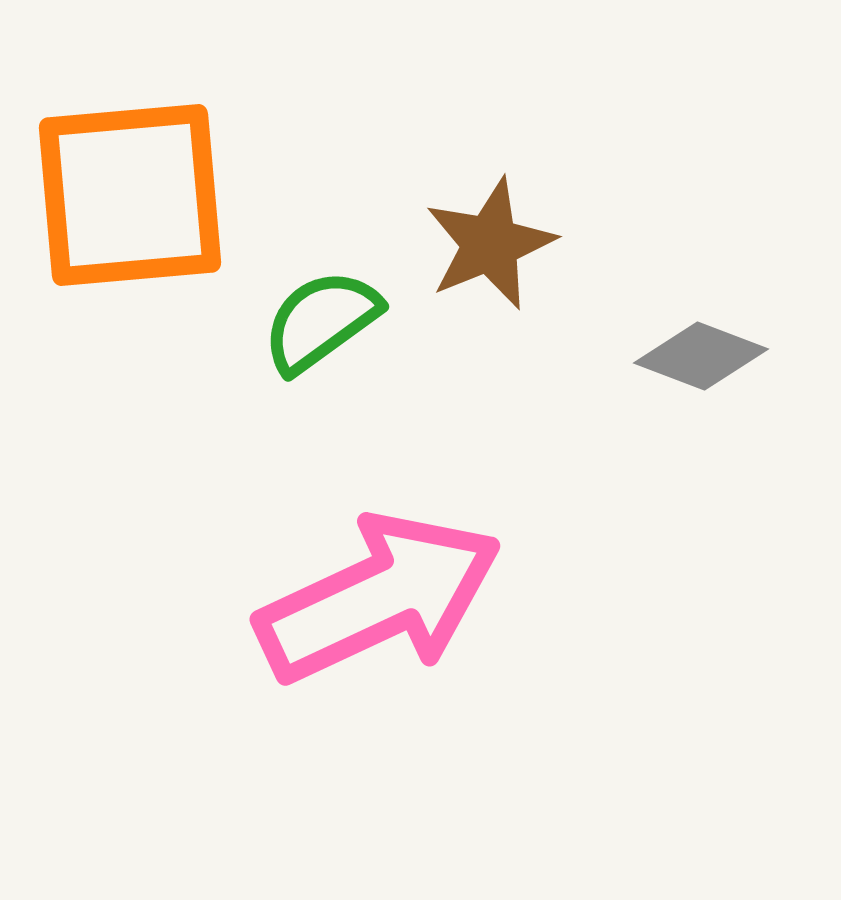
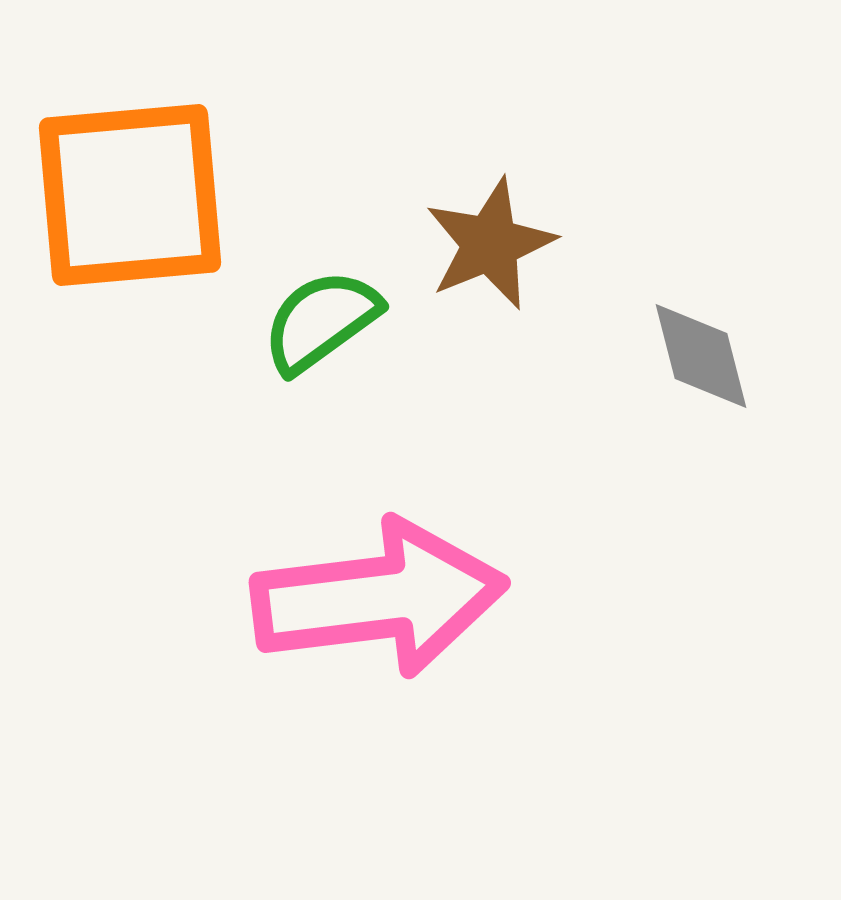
gray diamond: rotated 55 degrees clockwise
pink arrow: rotated 18 degrees clockwise
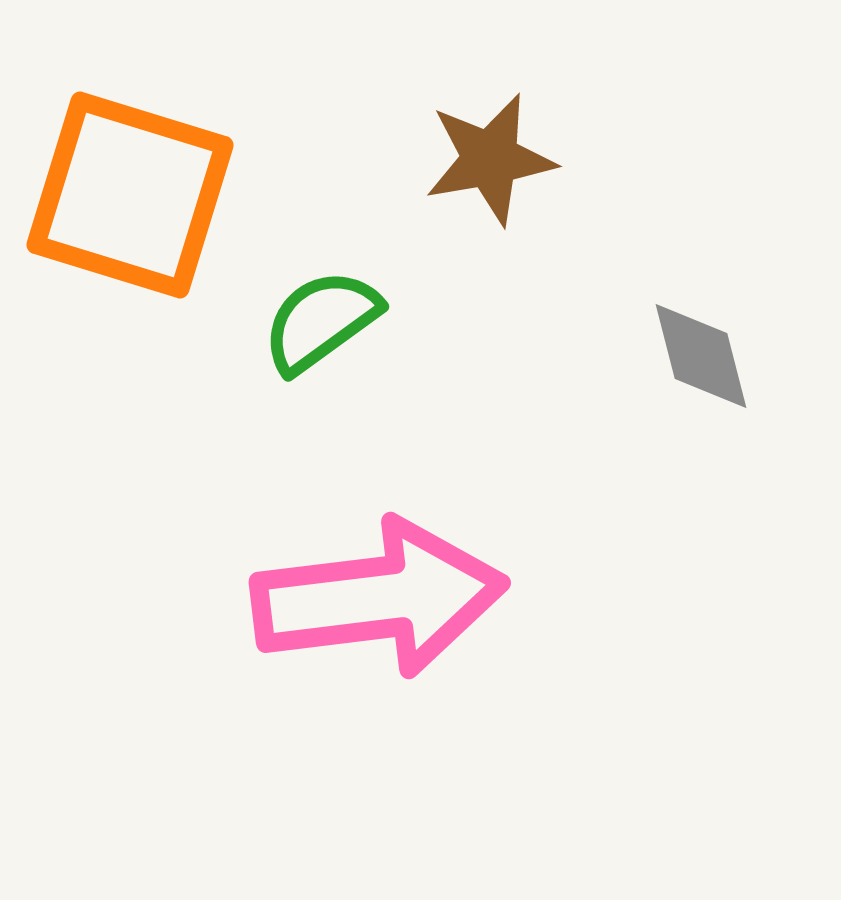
orange square: rotated 22 degrees clockwise
brown star: moved 85 px up; rotated 12 degrees clockwise
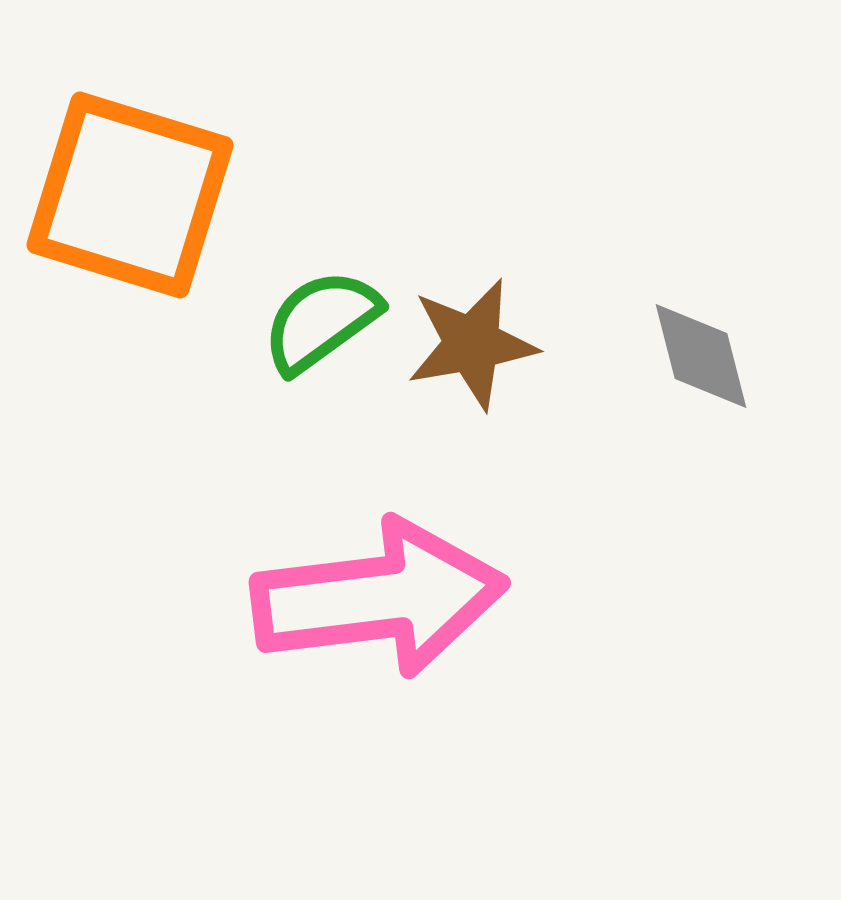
brown star: moved 18 px left, 185 px down
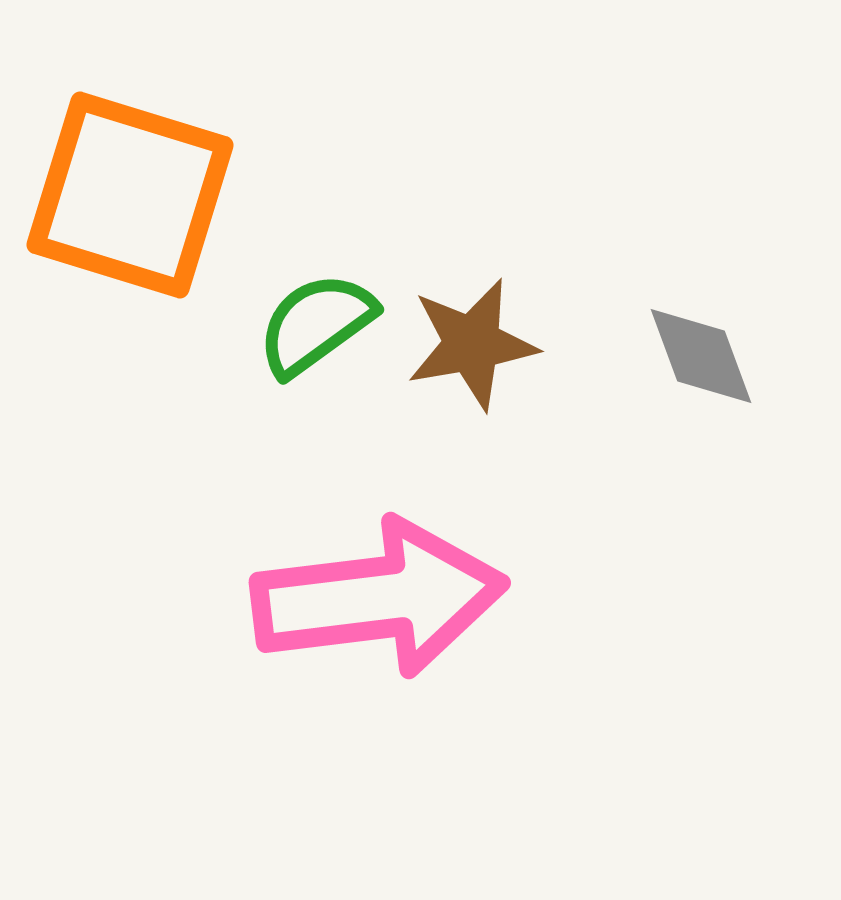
green semicircle: moved 5 px left, 3 px down
gray diamond: rotated 6 degrees counterclockwise
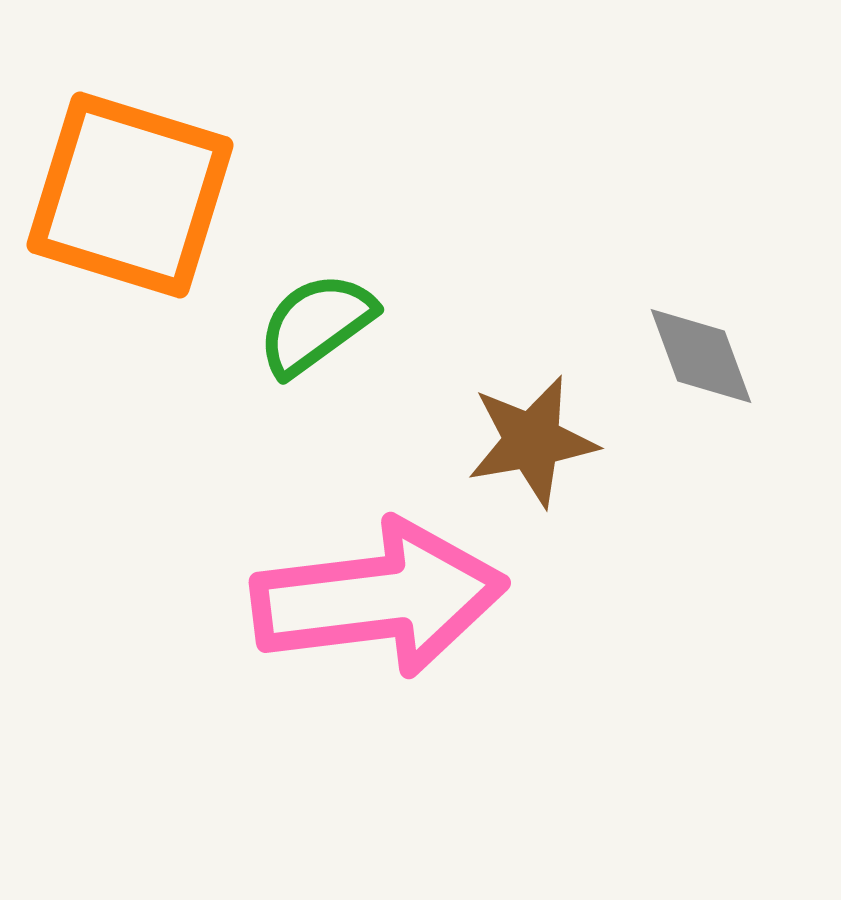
brown star: moved 60 px right, 97 px down
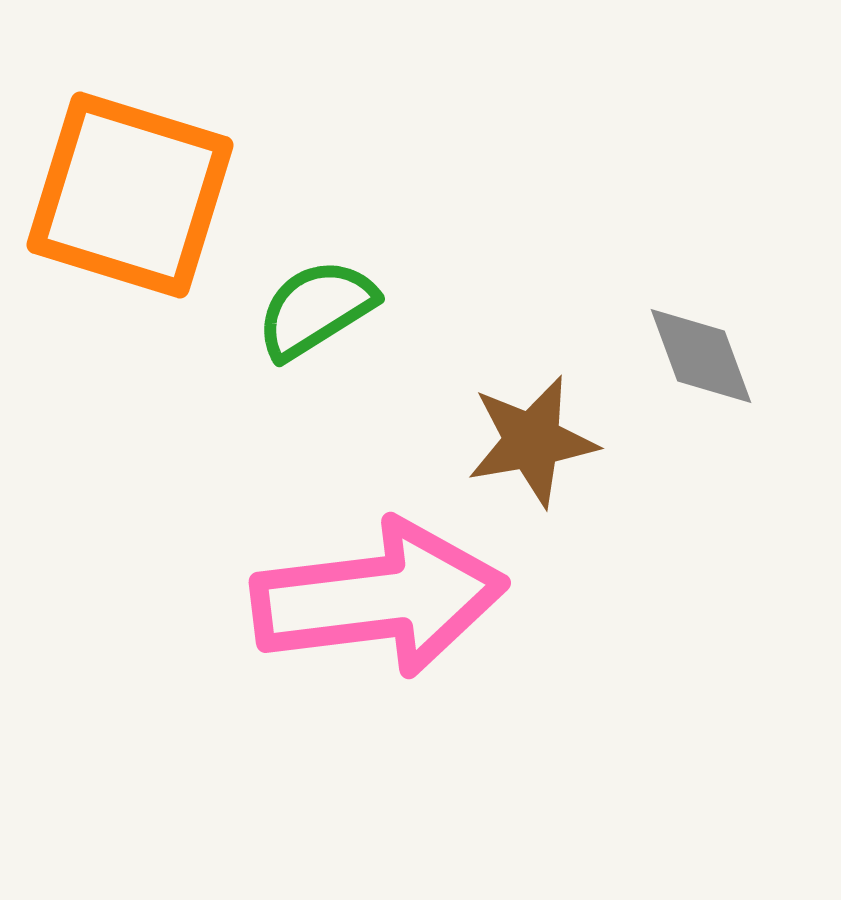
green semicircle: moved 15 px up; rotated 4 degrees clockwise
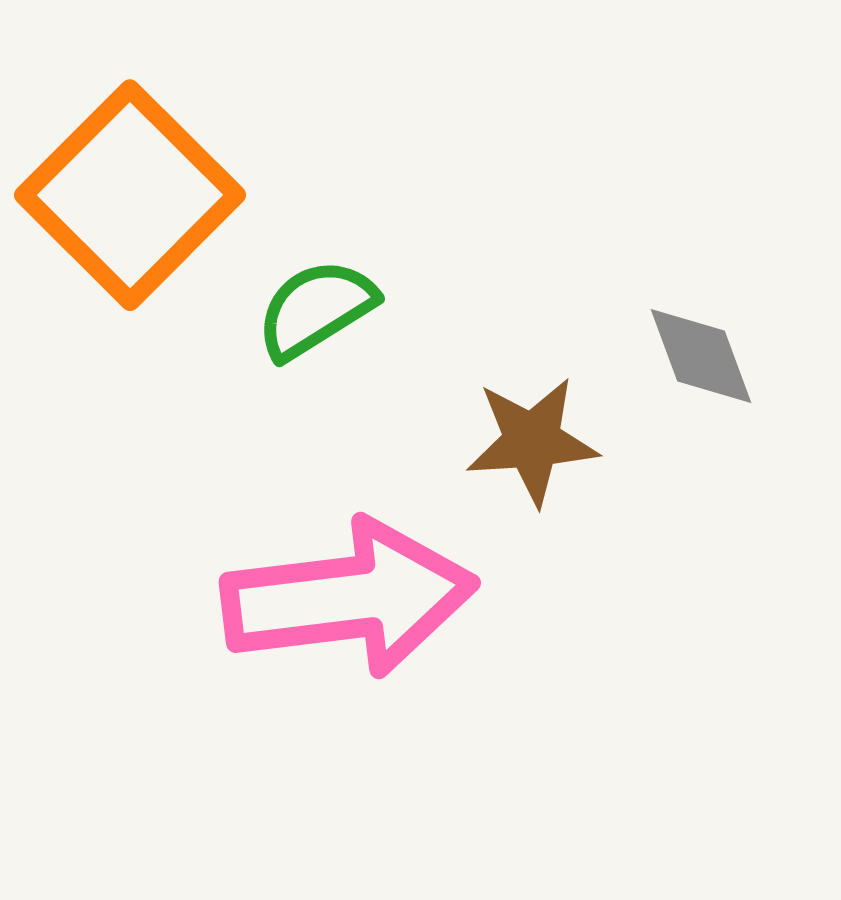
orange square: rotated 28 degrees clockwise
brown star: rotated 6 degrees clockwise
pink arrow: moved 30 px left
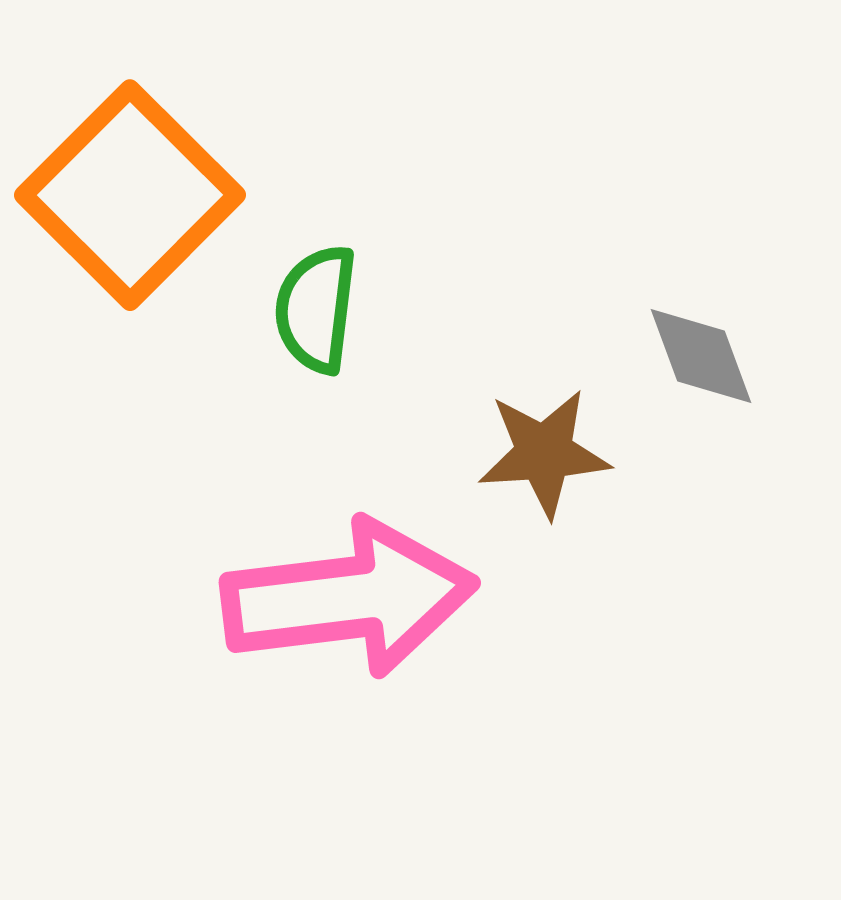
green semicircle: rotated 51 degrees counterclockwise
brown star: moved 12 px right, 12 px down
